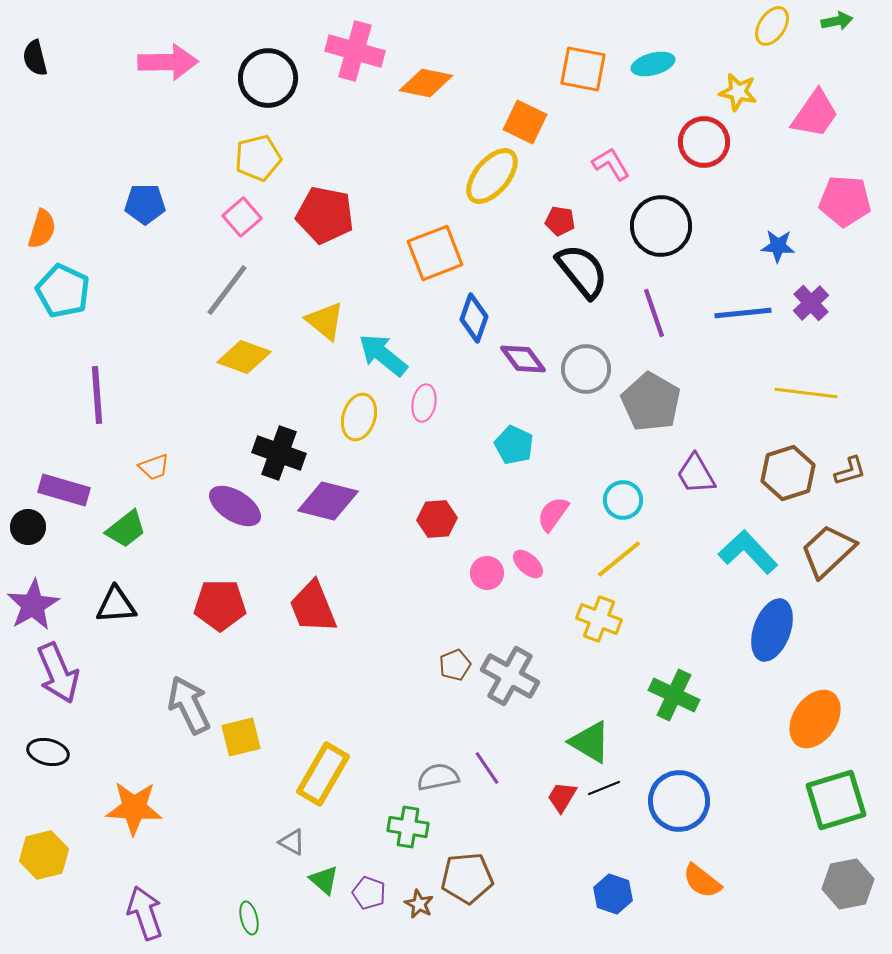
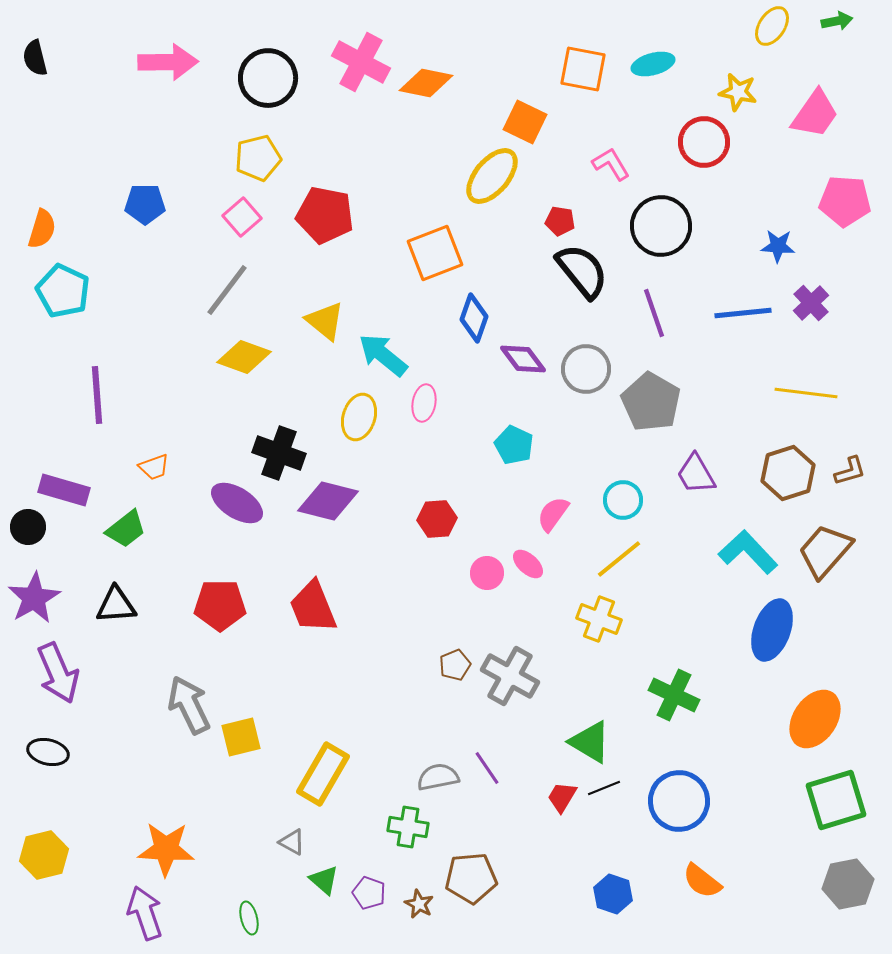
pink cross at (355, 51): moved 6 px right, 11 px down; rotated 12 degrees clockwise
purple ellipse at (235, 506): moved 2 px right, 3 px up
brown trapezoid at (828, 551): moved 3 px left; rotated 6 degrees counterclockwise
purple star at (33, 605): moved 1 px right, 7 px up
orange star at (134, 808): moved 32 px right, 41 px down
brown pentagon at (467, 878): moved 4 px right
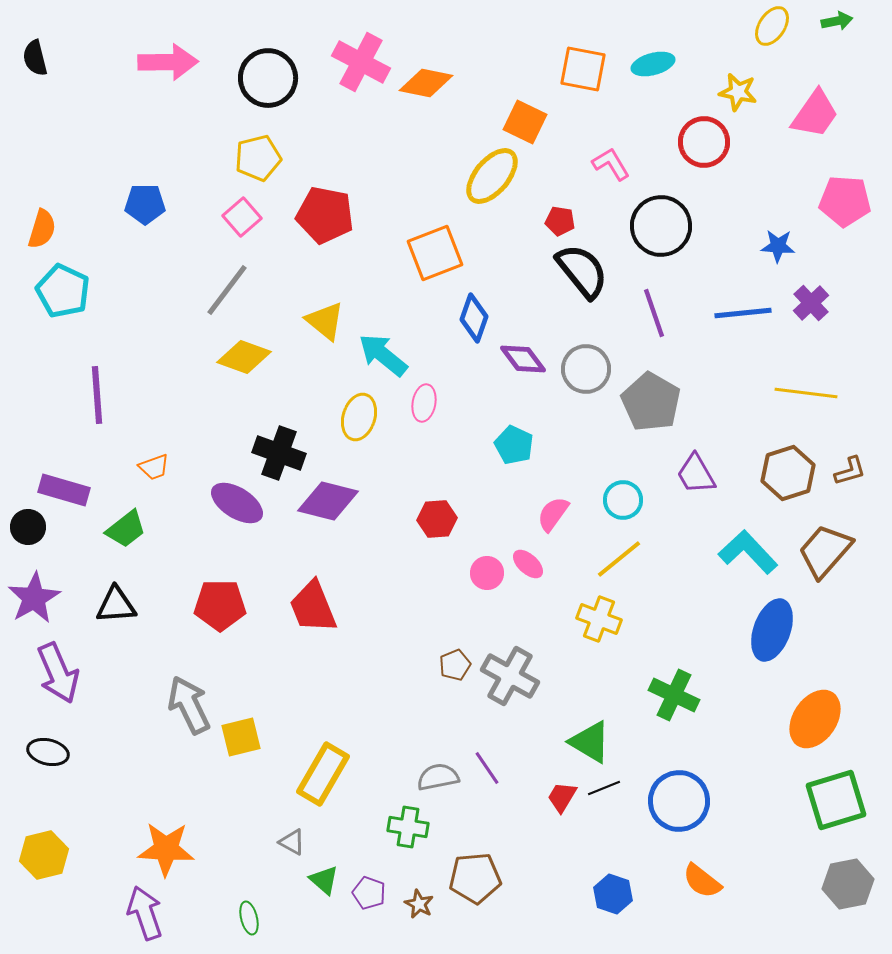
brown pentagon at (471, 878): moved 4 px right
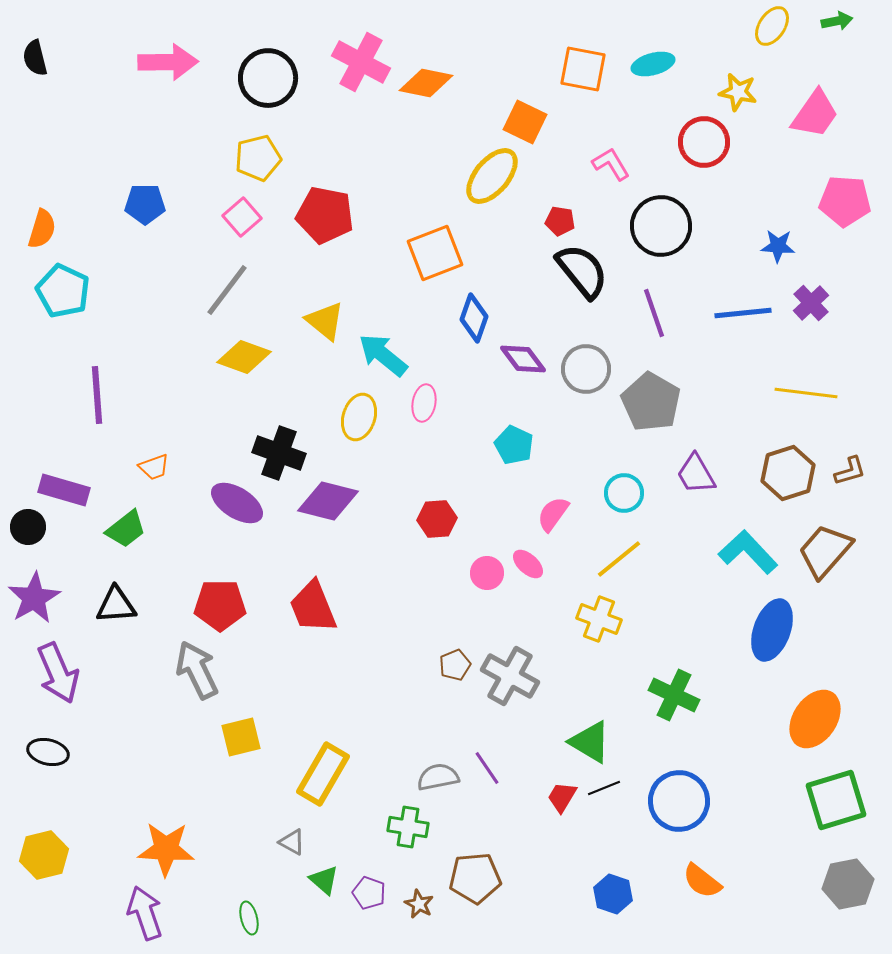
cyan circle at (623, 500): moved 1 px right, 7 px up
gray arrow at (189, 705): moved 8 px right, 35 px up
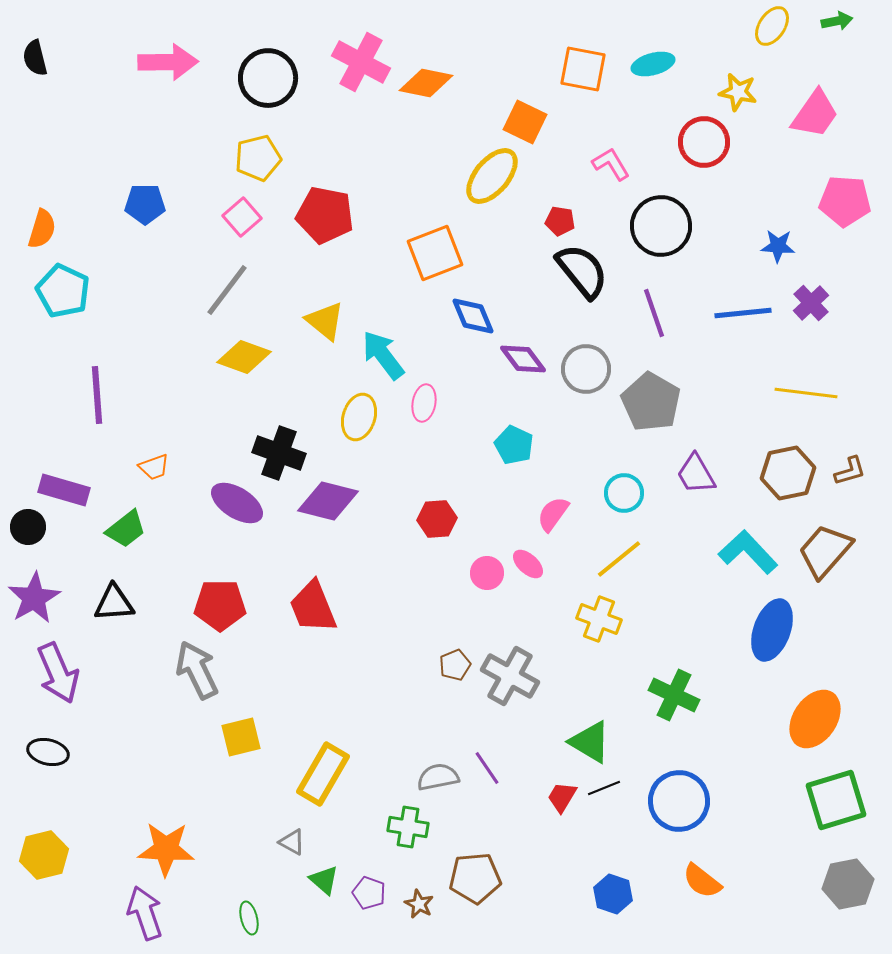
blue diamond at (474, 318): moved 1 px left, 2 px up; rotated 42 degrees counterclockwise
cyan arrow at (383, 355): rotated 14 degrees clockwise
brown hexagon at (788, 473): rotated 6 degrees clockwise
black triangle at (116, 605): moved 2 px left, 2 px up
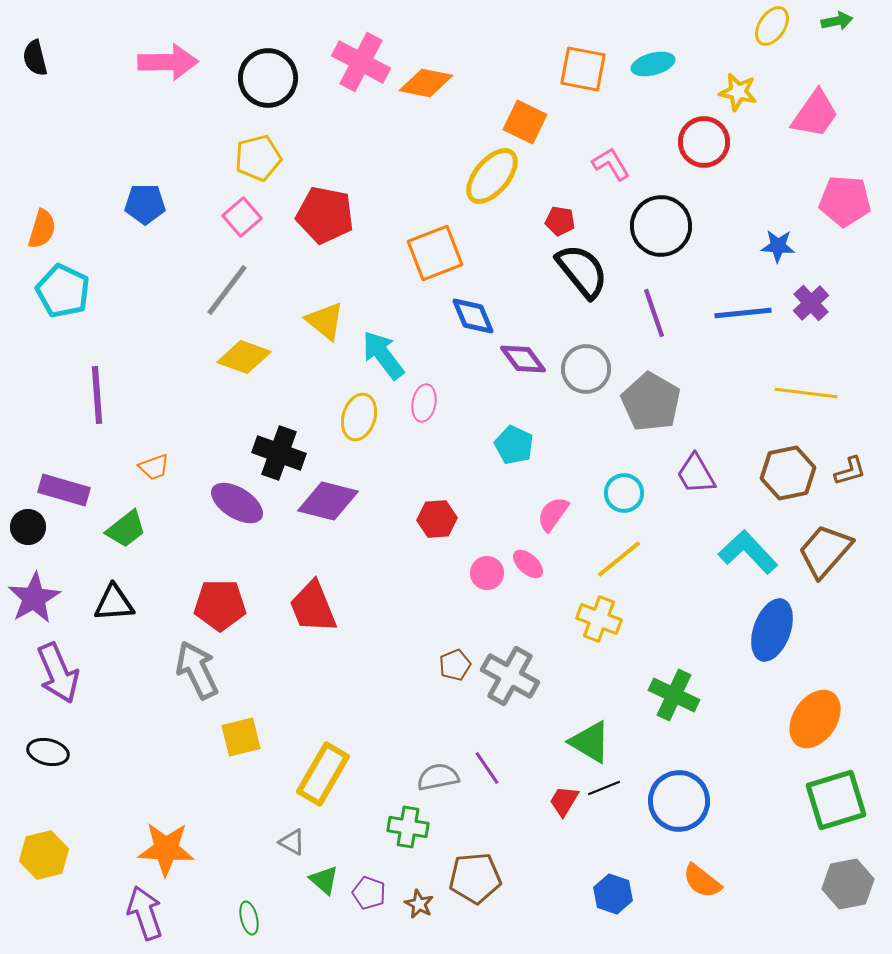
red trapezoid at (562, 797): moved 2 px right, 4 px down
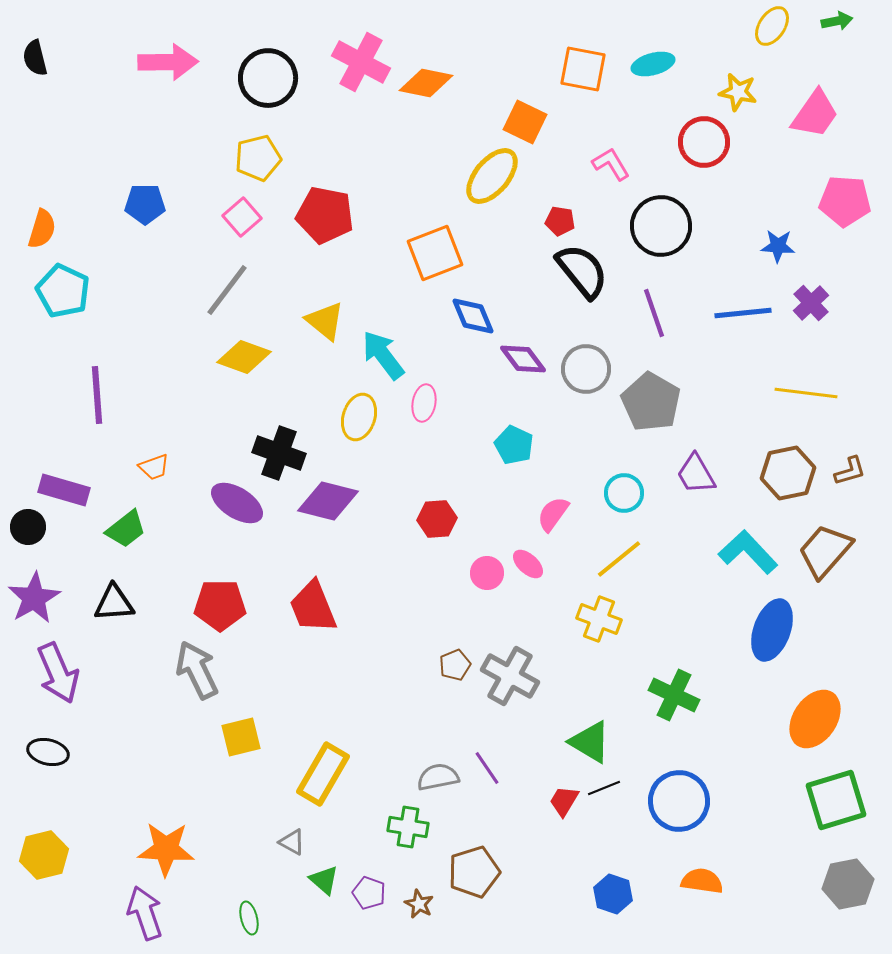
brown pentagon at (475, 878): moved 1 px left, 6 px up; rotated 12 degrees counterclockwise
orange semicircle at (702, 881): rotated 150 degrees clockwise
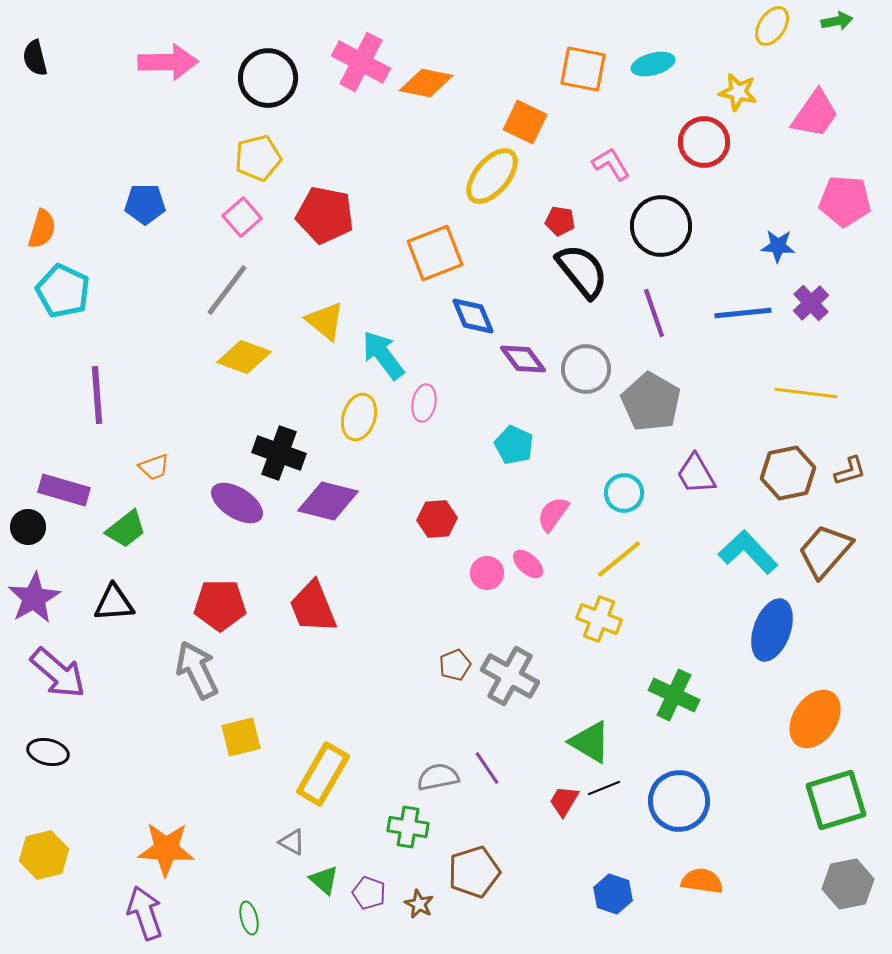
purple arrow at (58, 673): rotated 26 degrees counterclockwise
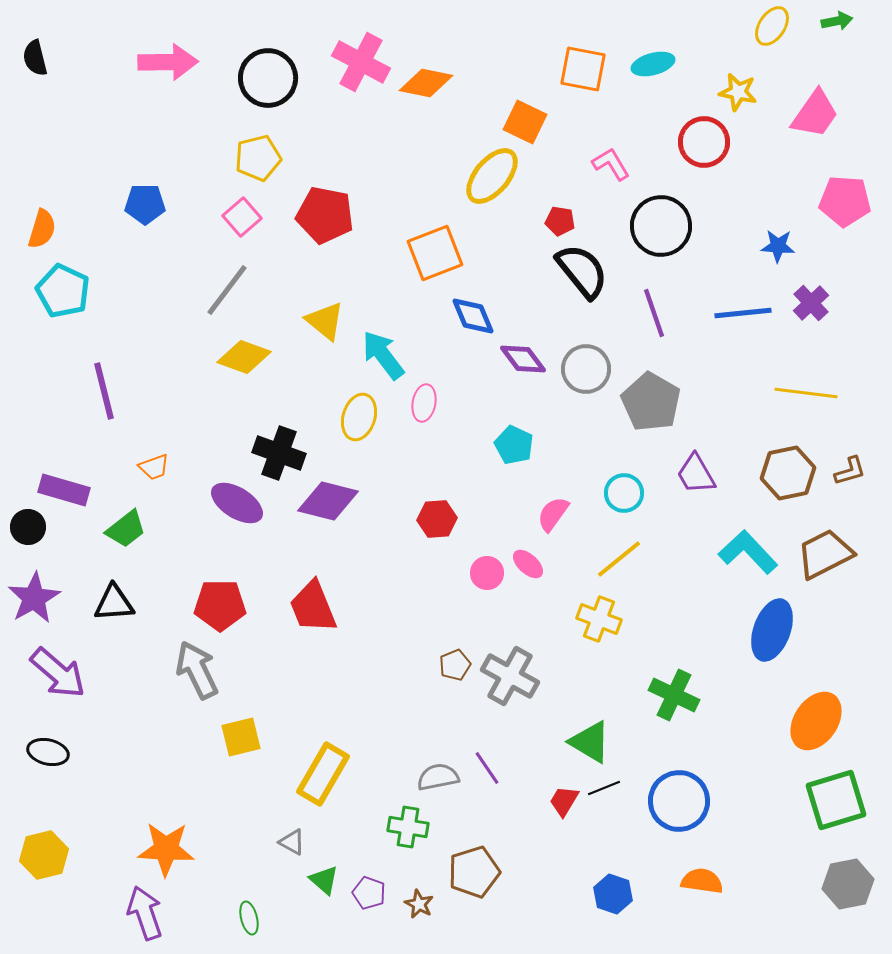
purple line at (97, 395): moved 7 px right, 4 px up; rotated 10 degrees counterclockwise
brown trapezoid at (825, 551): moved 3 px down; rotated 22 degrees clockwise
orange ellipse at (815, 719): moved 1 px right, 2 px down
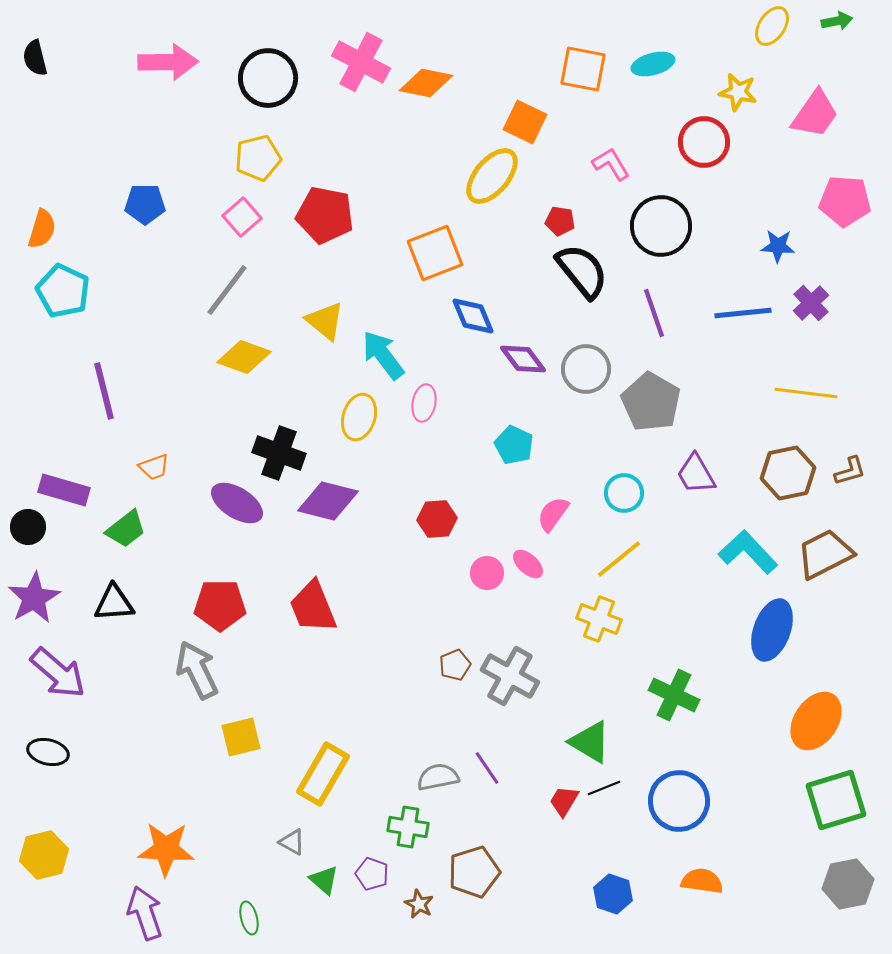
purple pentagon at (369, 893): moved 3 px right, 19 px up
